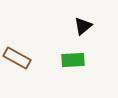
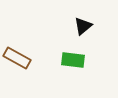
green rectangle: rotated 10 degrees clockwise
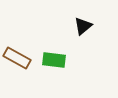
green rectangle: moved 19 px left
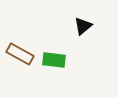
brown rectangle: moved 3 px right, 4 px up
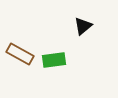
green rectangle: rotated 15 degrees counterclockwise
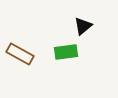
green rectangle: moved 12 px right, 8 px up
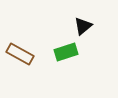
green rectangle: rotated 10 degrees counterclockwise
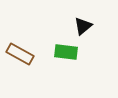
green rectangle: rotated 25 degrees clockwise
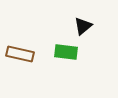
brown rectangle: rotated 16 degrees counterclockwise
